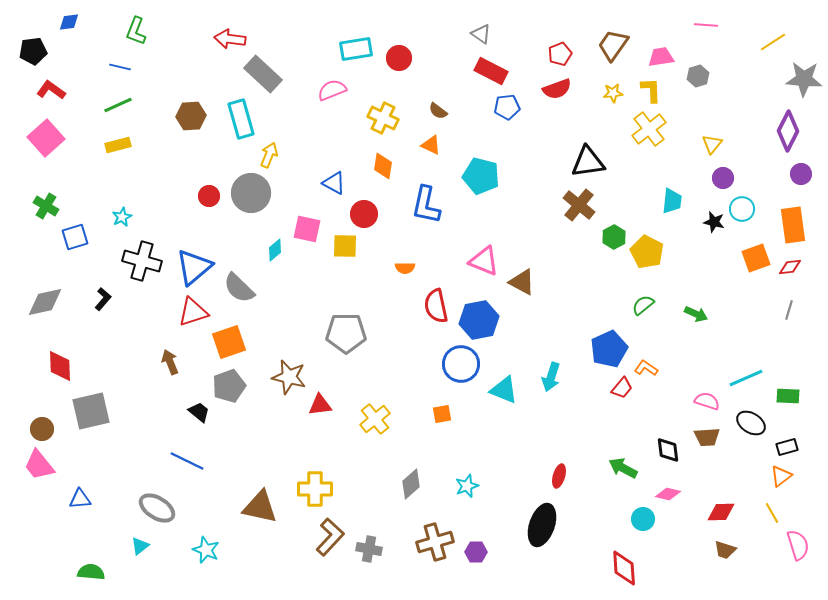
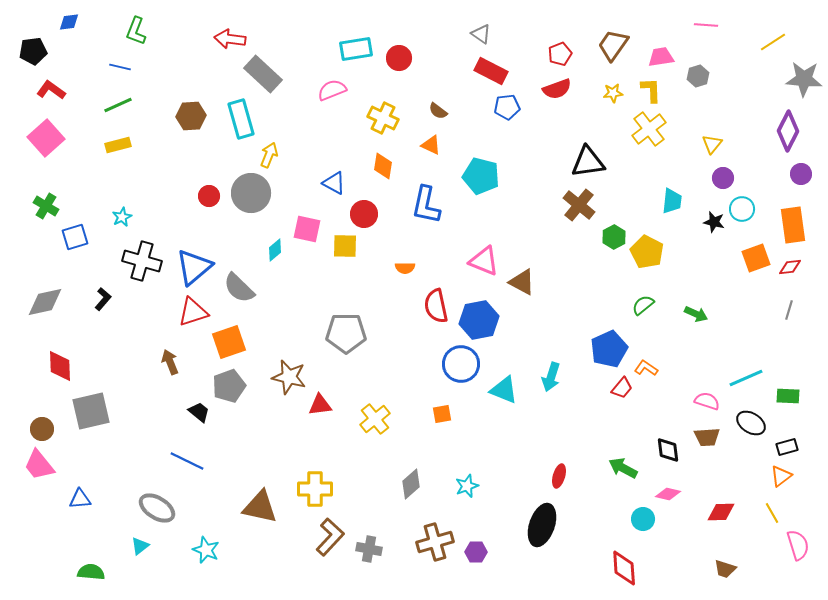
brown trapezoid at (725, 550): moved 19 px down
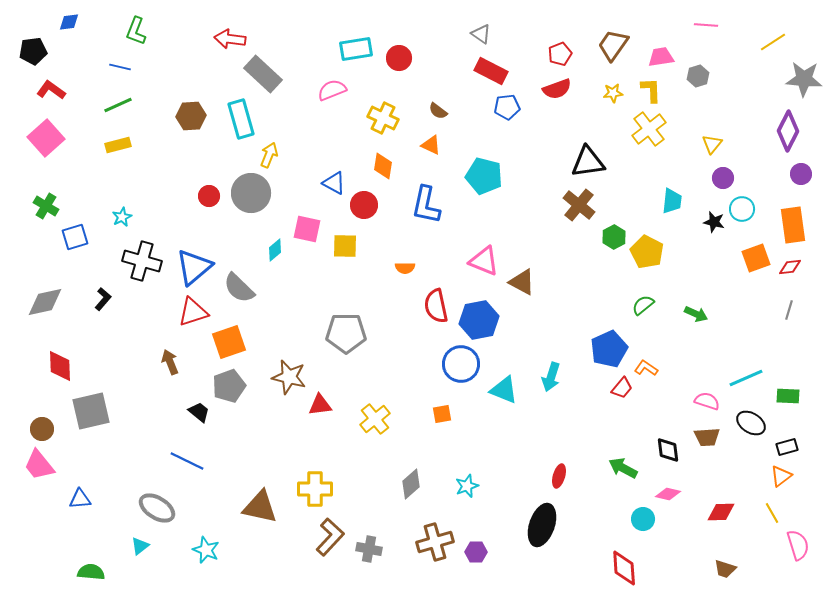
cyan pentagon at (481, 176): moved 3 px right
red circle at (364, 214): moved 9 px up
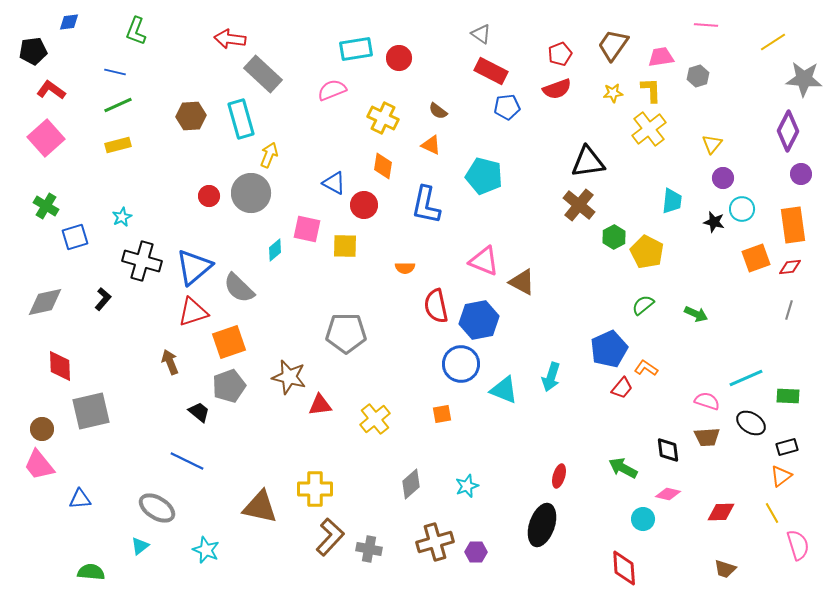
blue line at (120, 67): moved 5 px left, 5 px down
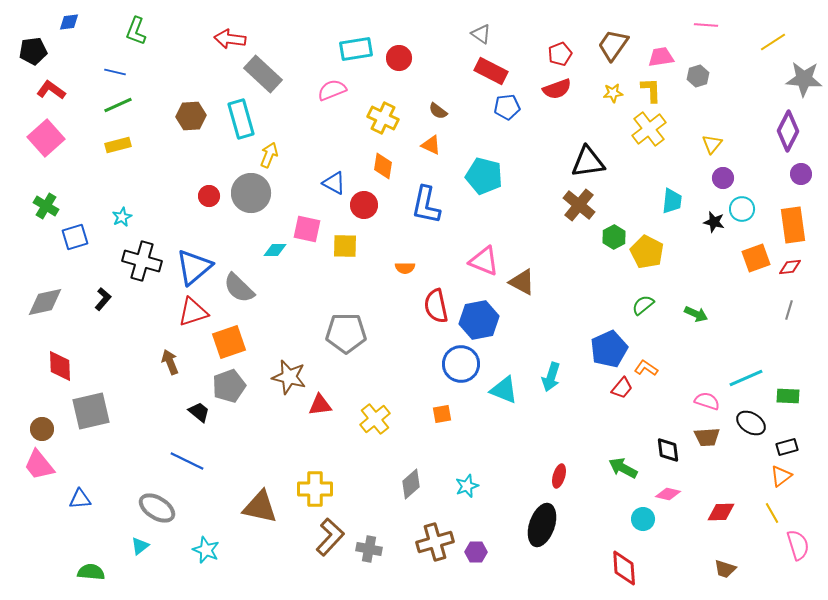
cyan diamond at (275, 250): rotated 40 degrees clockwise
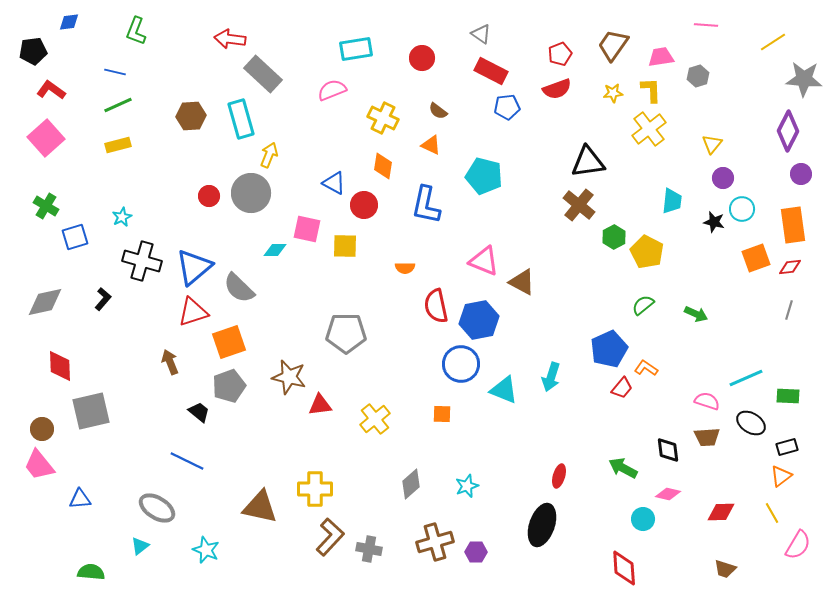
red circle at (399, 58): moved 23 px right
orange square at (442, 414): rotated 12 degrees clockwise
pink semicircle at (798, 545): rotated 48 degrees clockwise
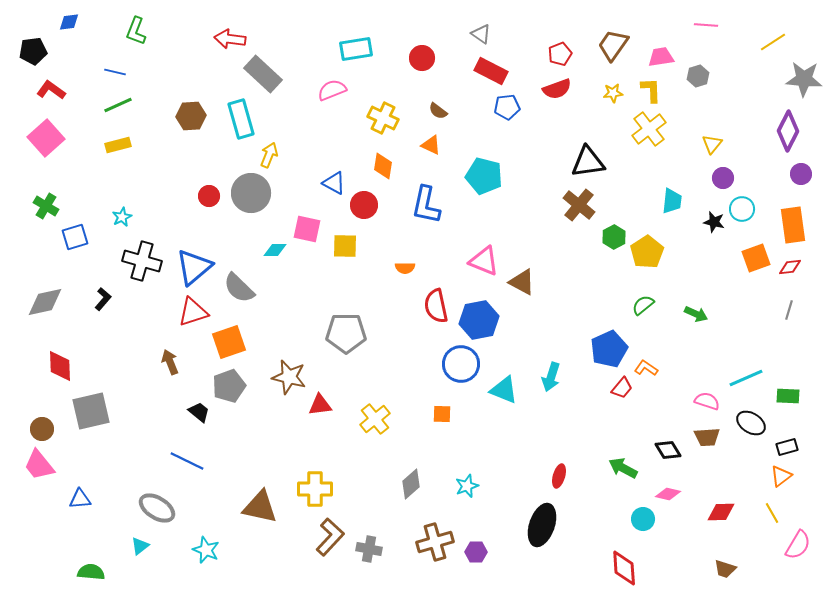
yellow pentagon at (647, 252): rotated 12 degrees clockwise
black diamond at (668, 450): rotated 24 degrees counterclockwise
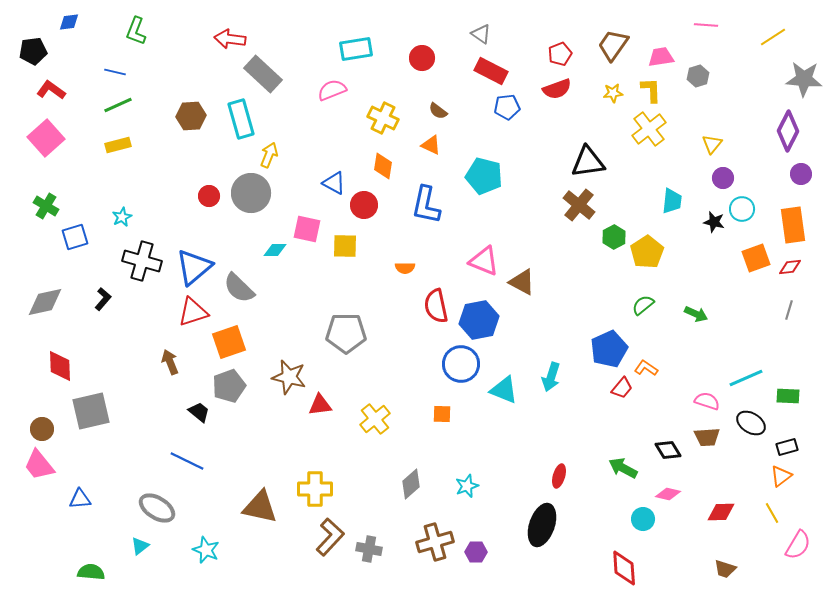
yellow line at (773, 42): moved 5 px up
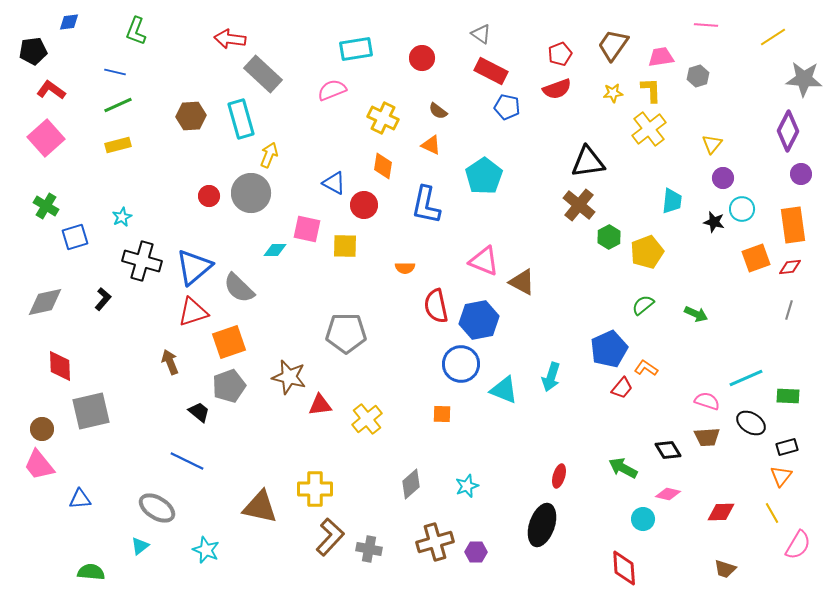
blue pentagon at (507, 107): rotated 20 degrees clockwise
cyan pentagon at (484, 176): rotated 24 degrees clockwise
green hexagon at (614, 237): moved 5 px left
yellow pentagon at (647, 252): rotated 12 degrees clockwise
yellow cross at (375, 419): moved 8 px left
orange triangle at (781, 476): rotated 15 degrees counterclockwise
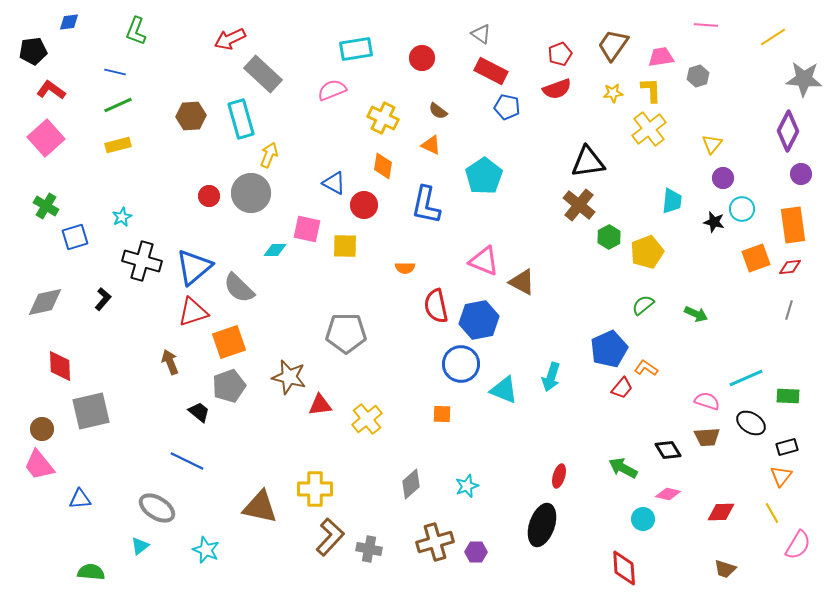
red arrow at (230, 39): rotated 32 degrees counterclockwise
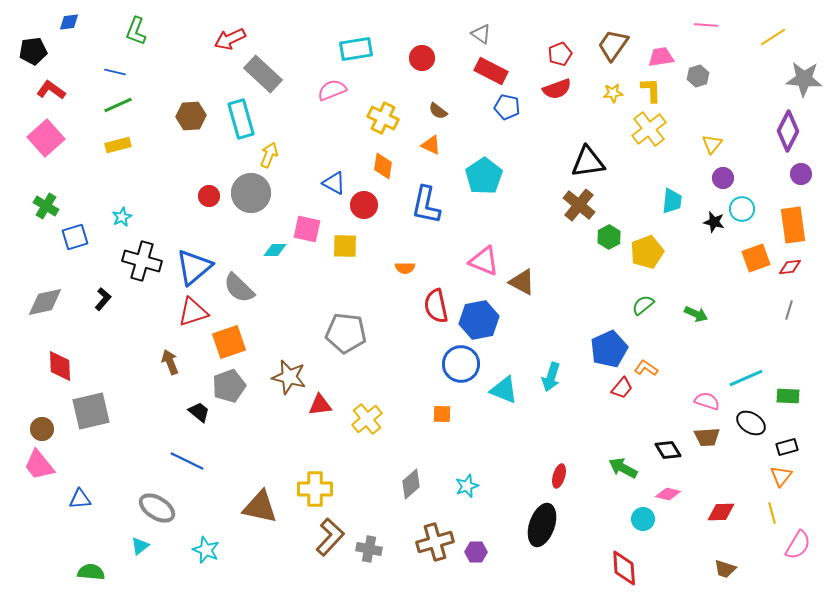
gray pentagon at (346, 333): rotated 6 degrees clockwise
yellow line at (772, 513): rotated 15 degrees clockwise
